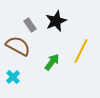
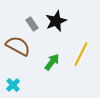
gray rectangle: moved 2 px right, 1 px up
yellow line: moved 3 px down
cyan cross: moved 8 px down
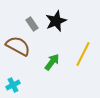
yellow line: moved 2 px right
cyan cross: rotated 16 degrees clockwise
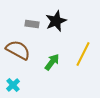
gray rectangle: rotated 48 degrees counterclockwise
brown semicircle: moved 4 px down
cyan cross: rotated 16 degrees counterclockwise
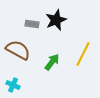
black star: moved 1 px up
cyan cross: rotated 24 degrees counterclockwise
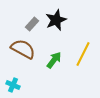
gray rectangle: rotated 56 degrees counterclockwise
brown semicircle: moved 5 px right, 1 px up
green arrow: moved 2 px right, 2 px up
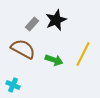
green arrow: rotated 72 degrees clockwise
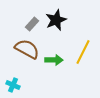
brown semicircle: moved 4 px right
yellow line: moved 2 px up
green arrow: rotated 18 degrees counterclockwise
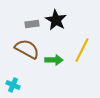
black star: rotated 20 degrees counterclockwise
gray rectangle: rotated 40 degrees clockwise
yellow line: moved 1 px left, 2 px up
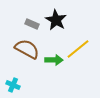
gray rectangle: rotated 32 degrees clockwise
yellow line: moved 4 px left, 1 px up; rotated 25 degrees clockwise
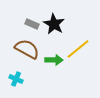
black star: moved 2 px left, 4 px down
cyan cross: moved 3 px right, 6 px up
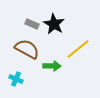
green arrow: moved 2 px left, 6 px down
